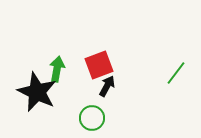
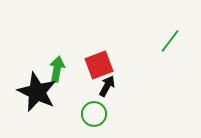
green line: moved 6 px left, 32 px up
green circle: moved 2 px right, 4 px up
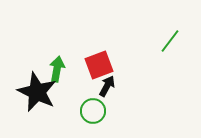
green circle: moved 1 px left, 3 px up
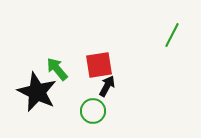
green line: moved 2 px right, 6 px up; rotated 10 degrees counterclockwise
red square: rotated 12 degrees clockwise
green arrow: rotated 50 degrees counterclockwise
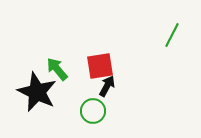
red square: moved 1 px right, 1 px down
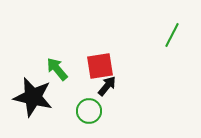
black arrow: rotated 10 degrees clockwise
black star: moved 4 px left, 5 px down; rotated 12 degrees counterclockwise
green circle: moved 4 px left
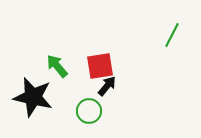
green arrow: moved 3 px up
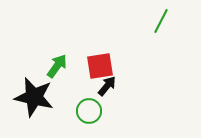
green line: moved 11 px left, 14 px up
green arrow: rotated 75 degrees clockwise
black star: moved 1 px right
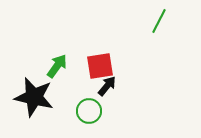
green line: moved 2 px left
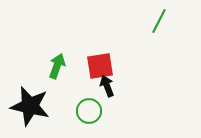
green arrow: rotated 15 degrees counterclockwise
black arrow: rotated 60 degrees counterclockwise
black star: moved 4 px left, 9 px down
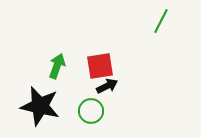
green line: moved 2 px right
black arrow: rotated 85 degrees clockwise
black star: moved 10 px right
green circle: moved 2 px right
